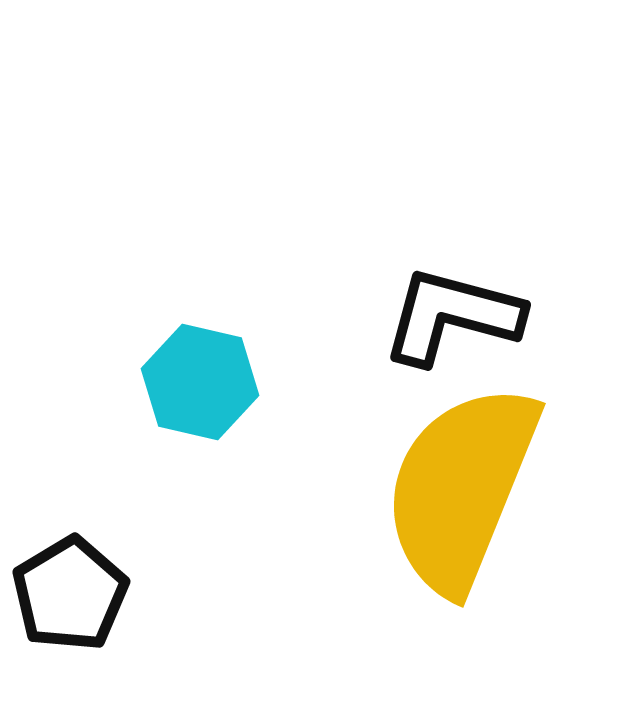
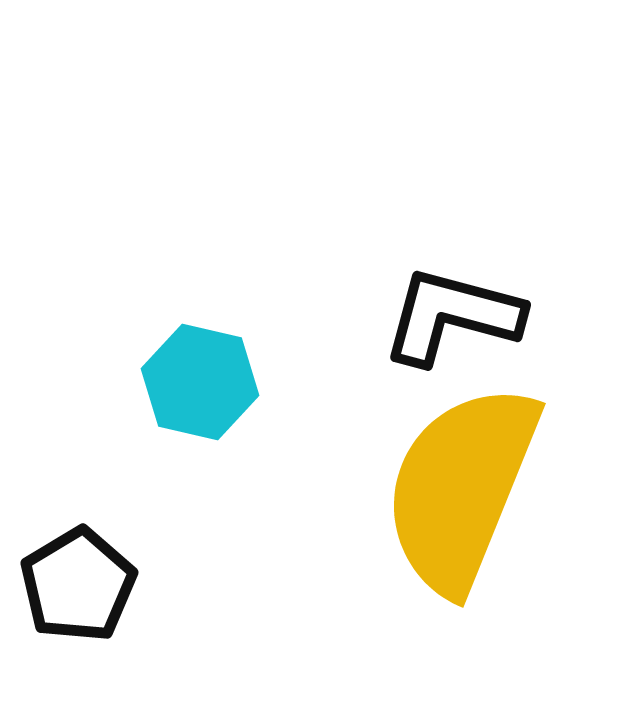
black pentagon: moved 8 px right, 9 px up
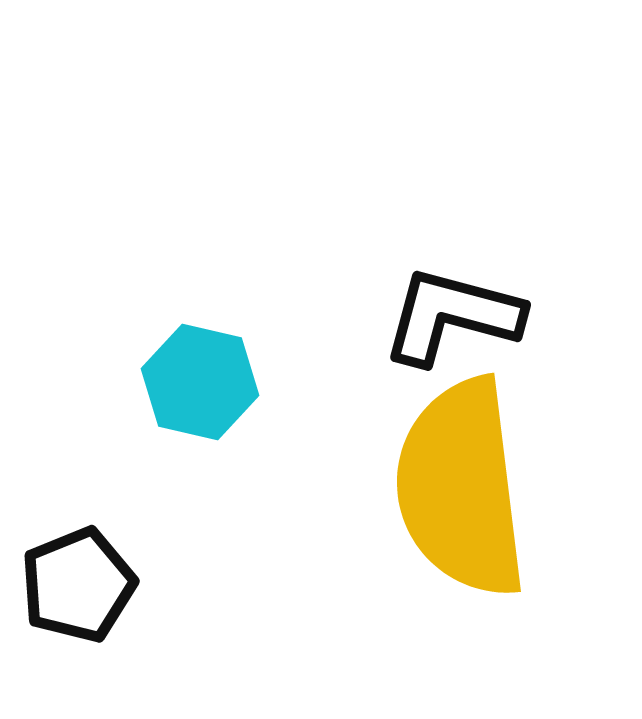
yellow semicircle: rotated 29 degrees counterclockwise
black pentagon: rotated 9 degrees clockwise
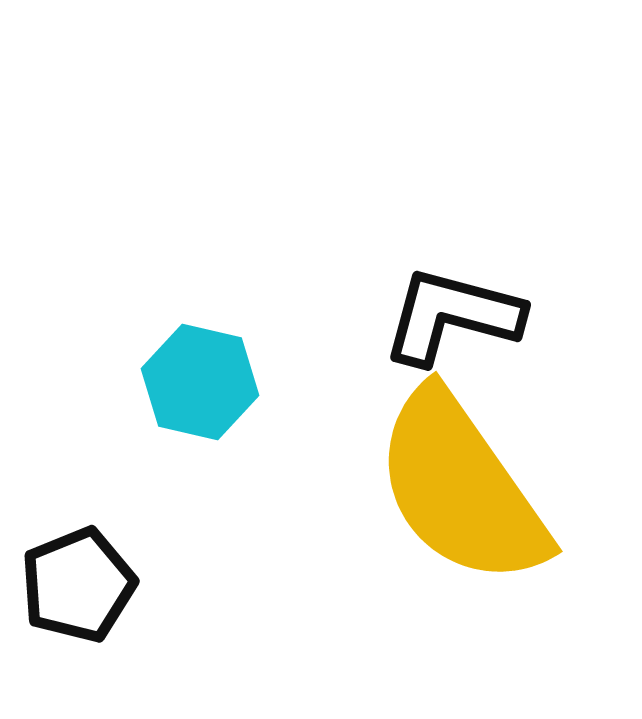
yellow semicircle: rotated 28 degrees counterclockwise
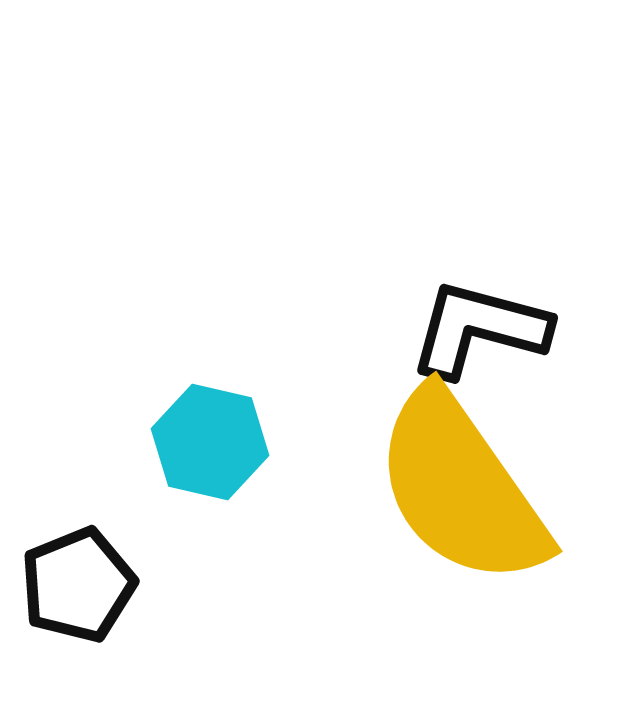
black L-shape: moved 27 px right, 13 px down
cyan hexagon: moved 10 px right, 60 px down
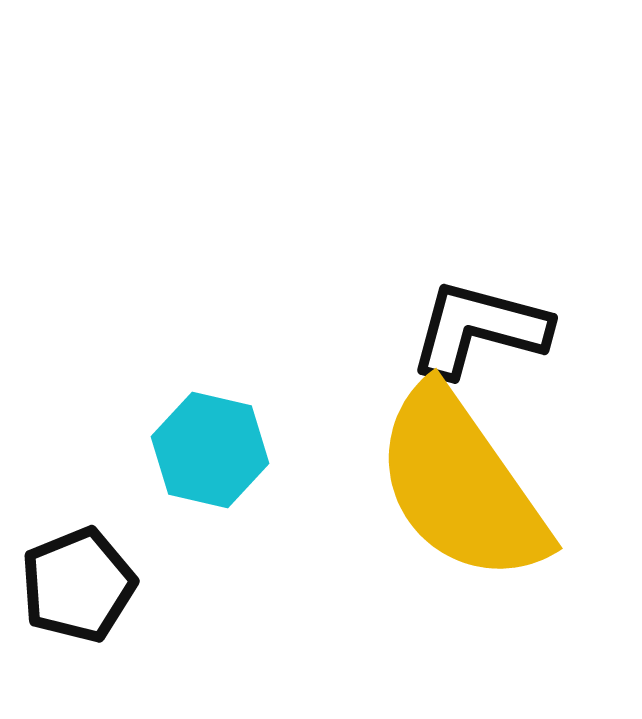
cyan hexagon: moved 8 px down
yellow semicircle: moved 3 px up
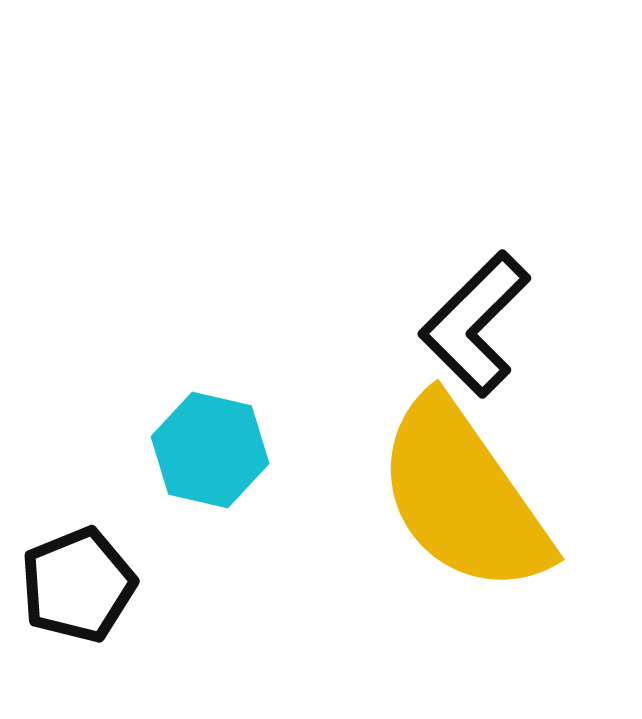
black L-shape: moved 4 px left, 5 px up; rotated 60 degrees counterclockwise
yellow semicircle: moved 2 px right, 11 px down
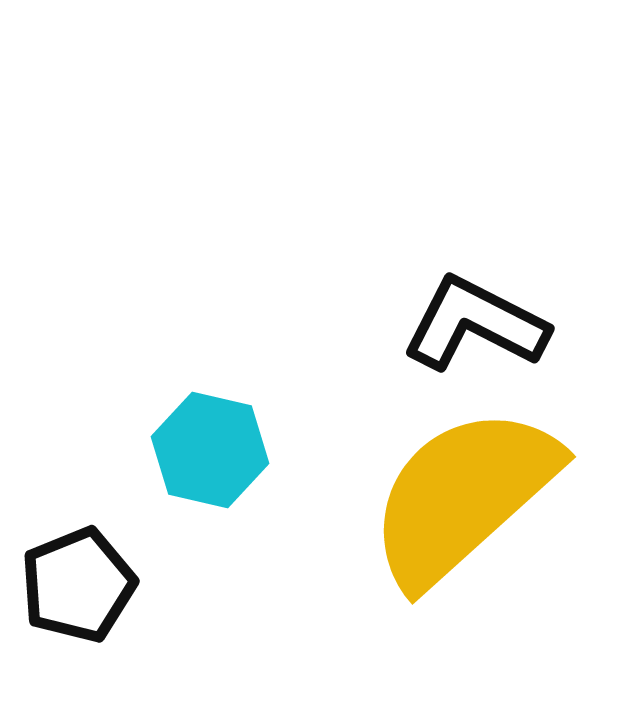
black L-shape: rotated 72 degrees clockwise
yellow semicircle: rotated 83 degrees clockwise
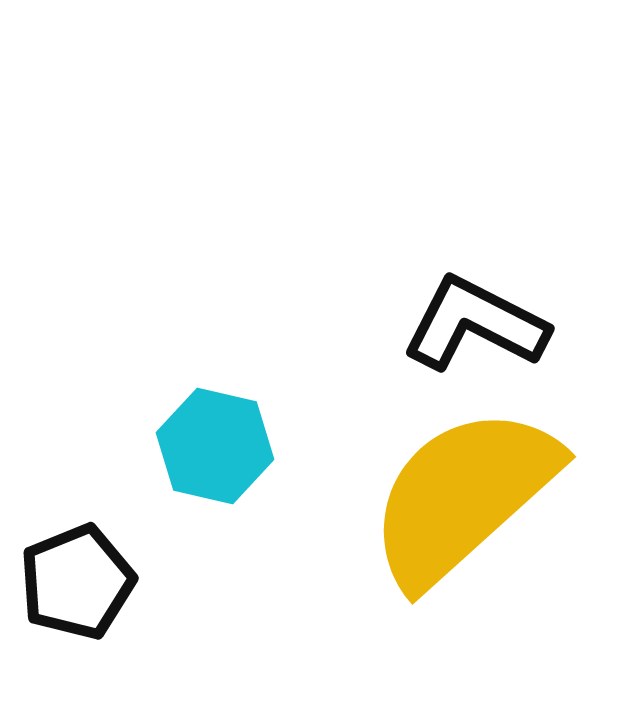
cyan hexagon: moved 5 px right, 4 px up
black pentagon: moved 1 px left, 3 px up
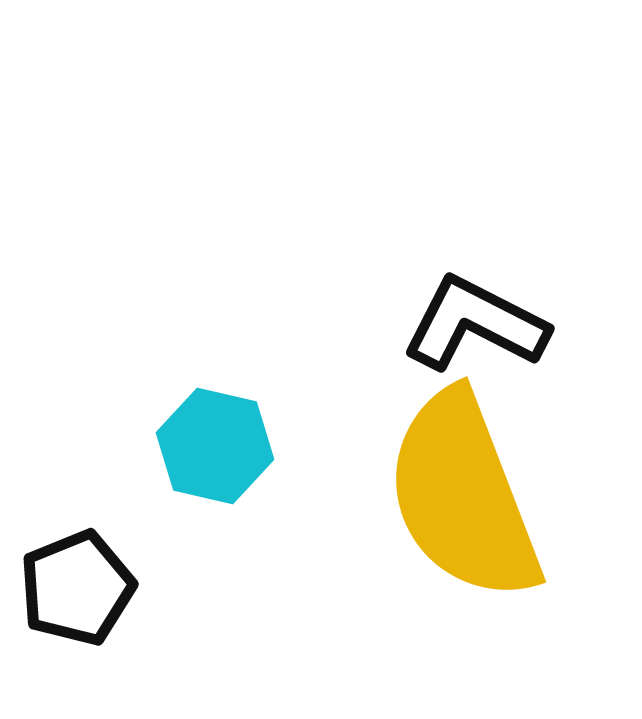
yellow semicircle: rotated 69 degrees counterclockwise
black pentagon: moved 6 px down
